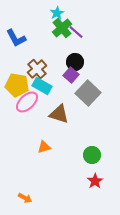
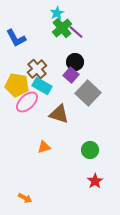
green circle: moved 2 px left, 5 px up
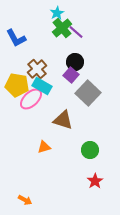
pink ellipse: moved 4 px right, 3 px up
brown triangle: moved 4 px right, 6 px down
orange arrow: moved 2 px down
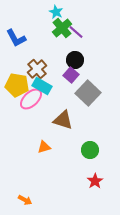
cyan star: moved 1 px left, 1 px up; rotated 16 degrees counterclockwise
black circle: moved 2 px up
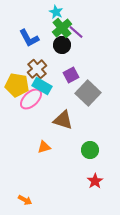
blue L-shape: moved 13 px right
black circle: moved 13 px left, 15 px up
purple square: rotated 21 degrees clockwise
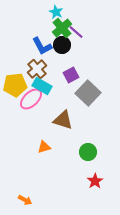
blue L-shape: moved 13 px right, 8 px down
yellow pentagon: moved 2 px left; rotated 15 degrees counterclockwise
green circle: moved 2 px left, 2 px down
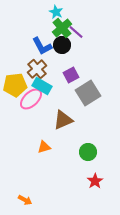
gray square: rotated 15 degrees clockwise
brown triangle: rotated 40 degrees counterclockwise
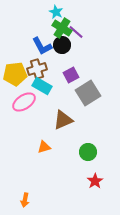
green cross: rotated 18 degrees counterclockwise
brown cross: rotated 24 degrees clockwise
yellow pentagon: moved 11 px up
pink ellipse: moved 7 px left, 3 px down; rotated 10 degrees clockwise
orange arrow: rotated 72 degrees clockwise
